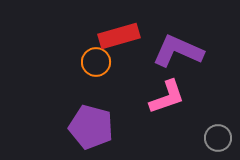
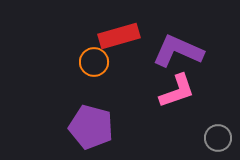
orange circle: moved 2 px left
pink L-shape: moved 10 px right, 6 px up
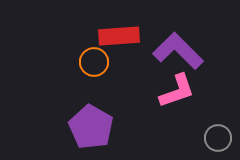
red rectangle: rotated 12 degrees clockwise
purple L-shape: rotated 21 degrees clockwise
purple pentagon: rotated 15 degrees clockwise
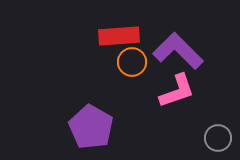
orange circle: moved 38 px right
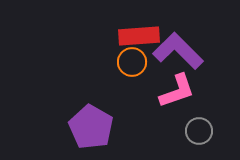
red rectangle: moved 20 px right
gray circle: moved 19 px left, 7 px up
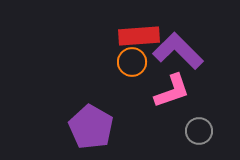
pink L-shape: moved 5 px left
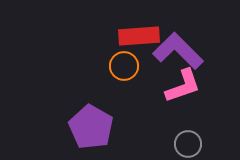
orange circle: moved 8 px left, 4 px down
pink L-shape: moved 11 px right, 5 px up
gray circle: moved 11 px left, 13 px down
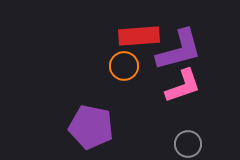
purple L-shape: moved 1 px right, 1 px up; rotated 120 degrees clockwise
purple pentagon: rotated 18 degrees counterclockwise
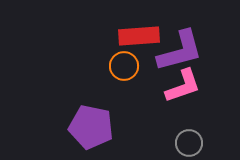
purple L-shape: moved 1 px right, 1 px down
gray circle: moved 1 px right, 1 px up
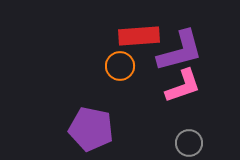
orange circle: moved 4 px left
purple pentagon: moved 2 px down
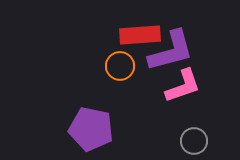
red rectangle: moved 1 px right, 1 px up
purple L-shape: moved 9 px left
gray circle: moved 5 px right, 2 px up
